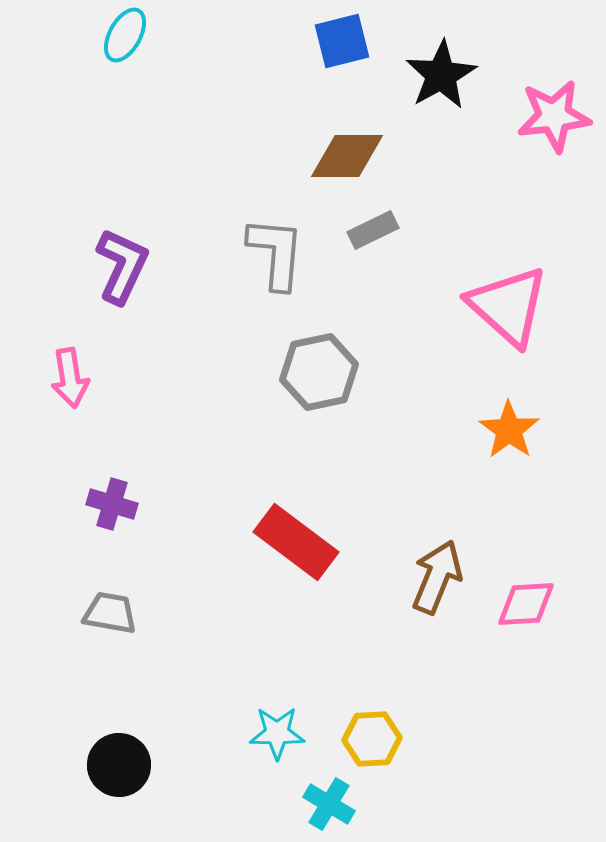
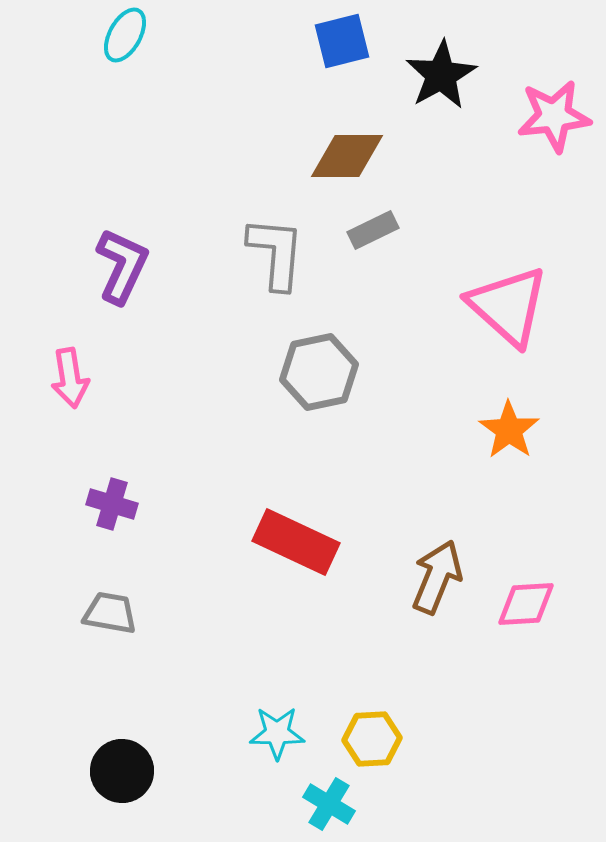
red rectangle: rotated 12 degrees counterclockwise
black circle: moved 3 px right, 6 px down
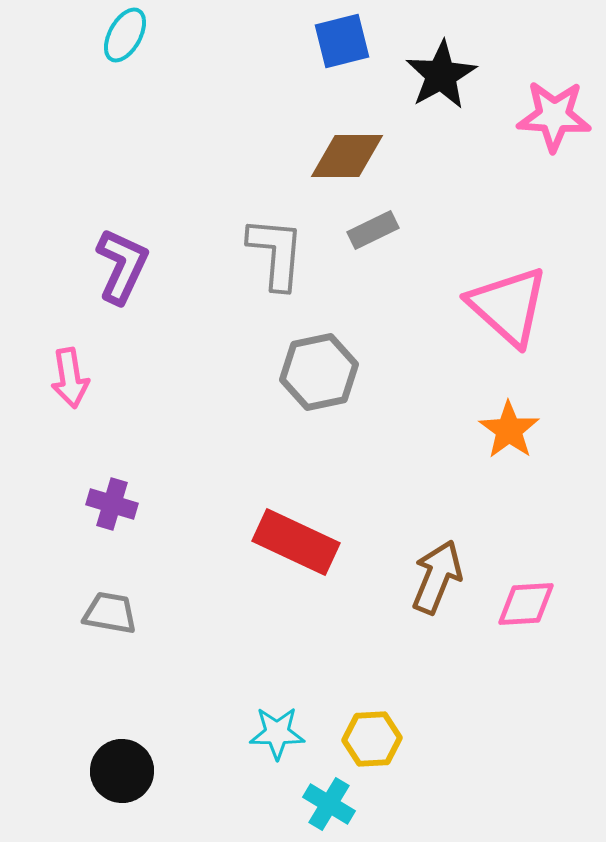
pink star: rotated 10 degrees clockwise
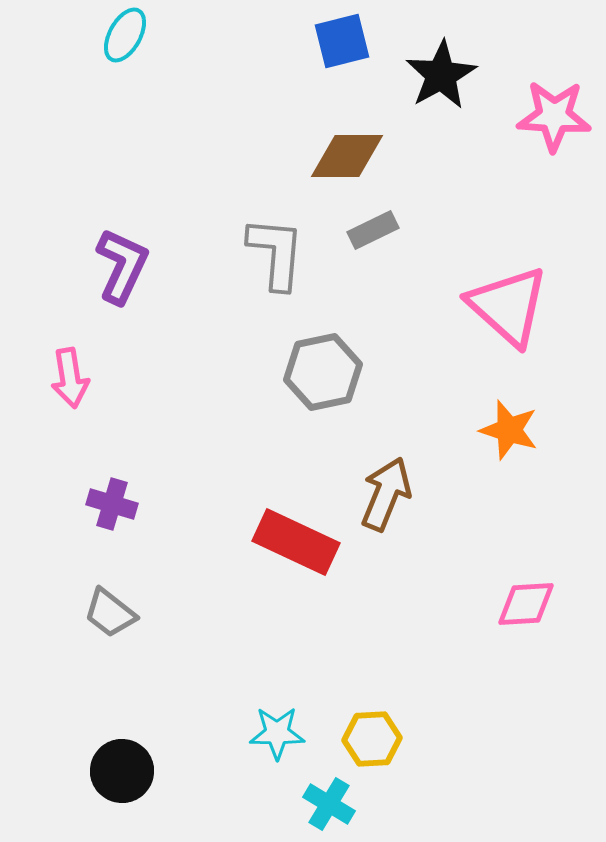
gray hexagon: moved 4 px right
orange star: rotated 18 degrees counterclockwise
brown arrow: moved 51 px left, 83 px up
gray trapezoid: rotated 152 degrees counterclockwise
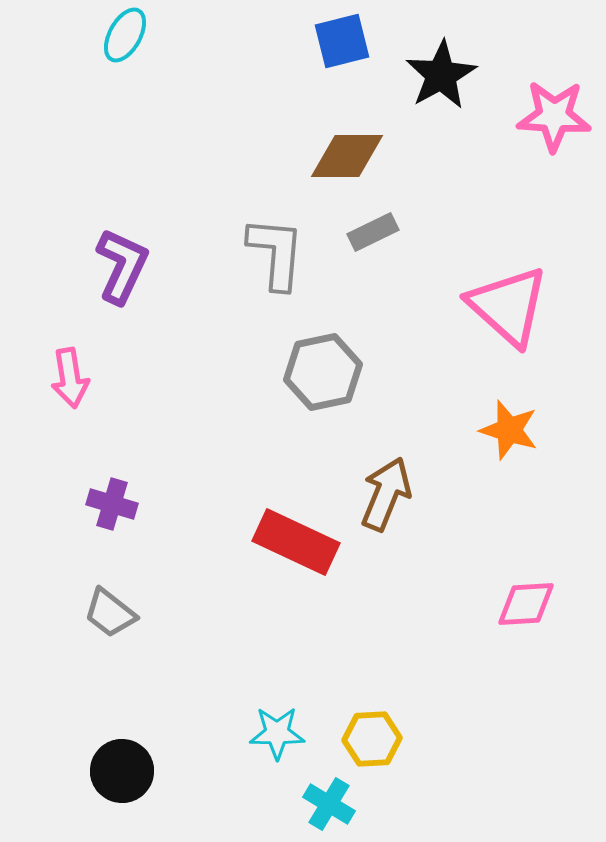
gray rectangle: moved 2 px down
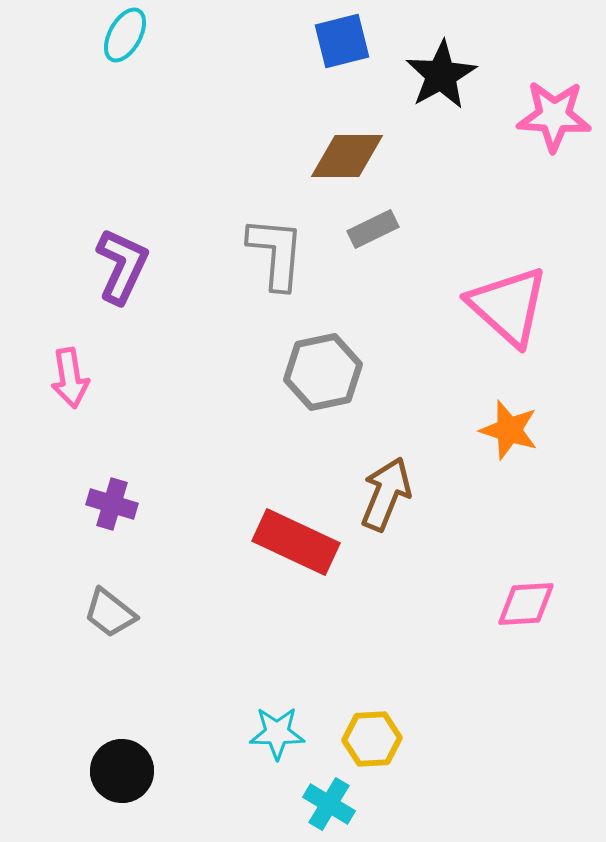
gray rectangle: moved 3 px up
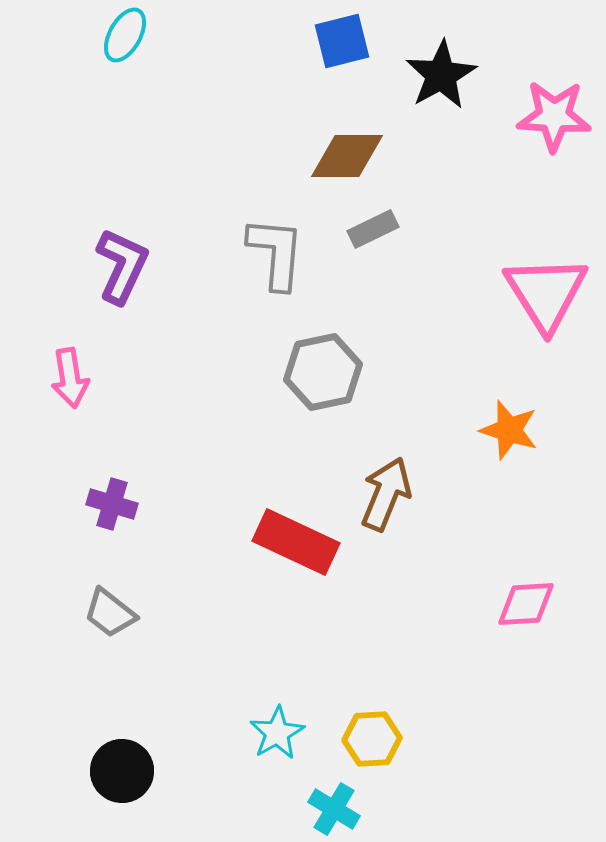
pink triangle: moved 38 px right, 13 px up; rotated 16 degrees clockwise
cyan star: rotated 30 degrees counterclockwise
cyan cross: moved 5 px right, 5 px down
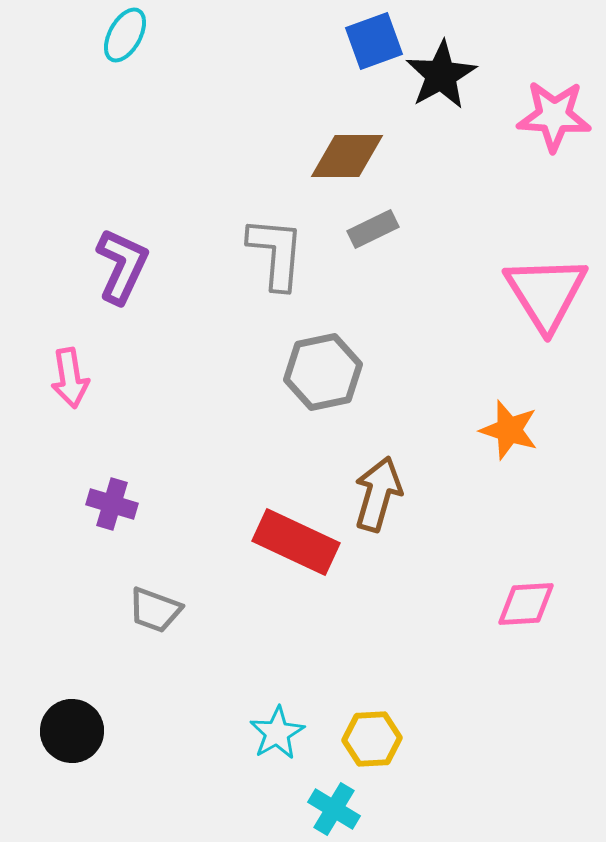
blue square: moved 32 px right; rotated 6 degrees counterclockwise
brown arrow: moved 8 px left; rotated 6 degrees counterclockwise
gray trapezoid: moved 45 px right, 3 px up; rotated 18 degrees counterclockwise
black circle: moved 50 px left, 40 px up
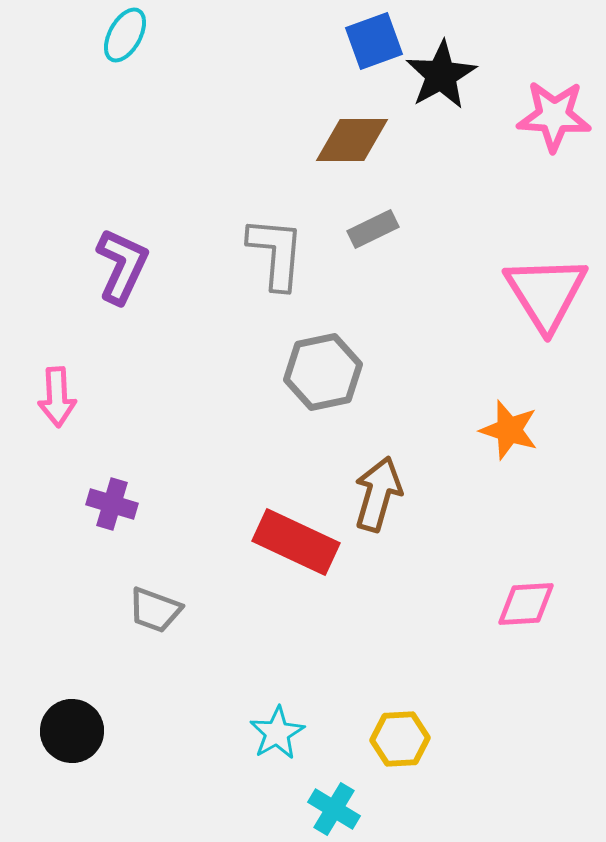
brown diamond: moved 5 px right, 16 px up
pink arrow: moved 13 px left, 19 px down; rotated 6 degrees clockwise
yellow hexagon: moved 28 px right
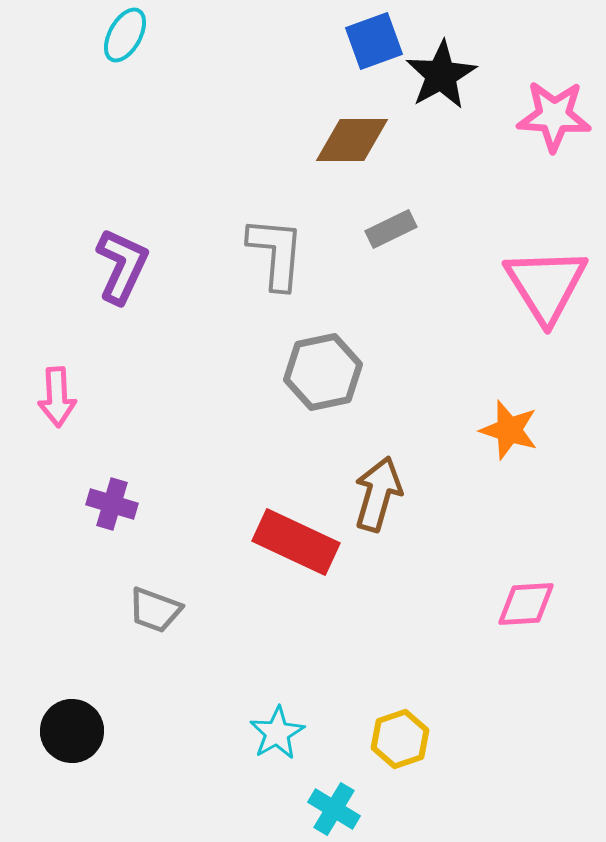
gray rectangle: moved 18 px right
pink triangle: moved 8 px up
yellow hexagon: rotated 16 degrees counterclockwise
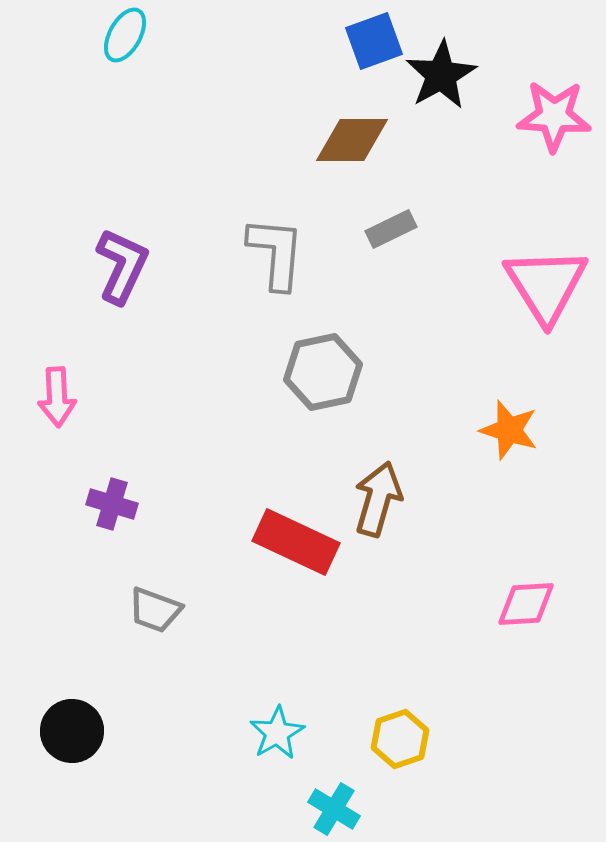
brown arrow: moved 5 px down
